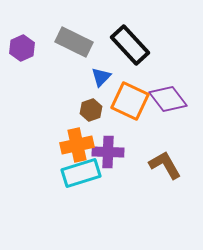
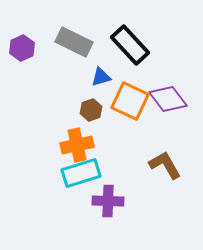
blue triangle: rotated 30 degrees clockwise
purple cross: moved 49 px down
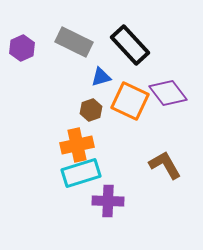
purple diamond: moved 6 px up
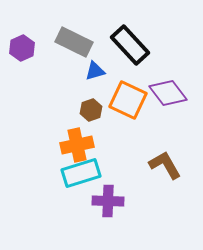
blue triangle: moved 6 px left, 6 px up
orange square: moved 2 px left, 1 px up
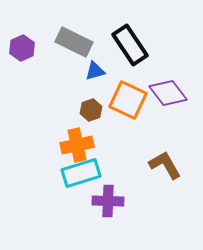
black rectangle: rotated 9 degrees clockwise
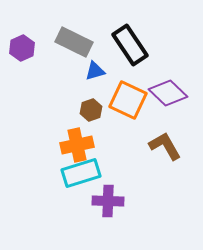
purple diamond: rotated 9 degrees counterclockwise
brown L-shape: moved 19 px up
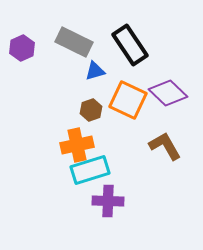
cyan rectangle: moved 9 px right, 3 px up
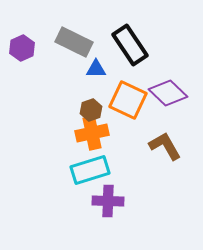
blue triangle: moved 1 px right, 2 px up; rotated 15 degrees clockwise
orange cross: moved 15 px right, 12 px up
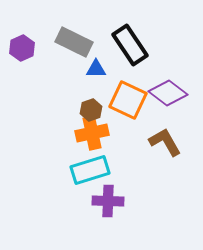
purple diamond: rotated 6 degrees counterclockwise
brown L-shape: moved 4 px up
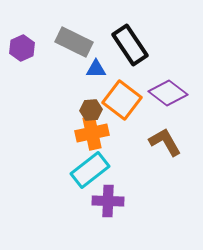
orange square: moved 6 px left; rotated 12 degrees clockwise
brown hexagon: rotated 15 degrees clockwise
cyan rectangle: rotated 21 degrees counterclockwise
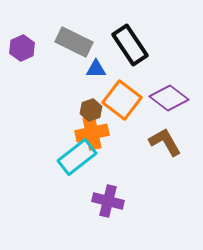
purple diamond: moved 1 px right, 5 px down
brown hexagon: rotated 15 degrees counterclockwise
cyan rectangle: moved 13 px left, 13 px up
purple cross: rotated 12 degrees clockwise
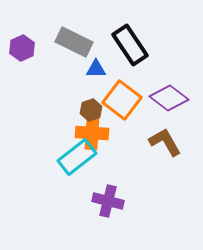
orange cross: rotated 16 degrees clockwise
